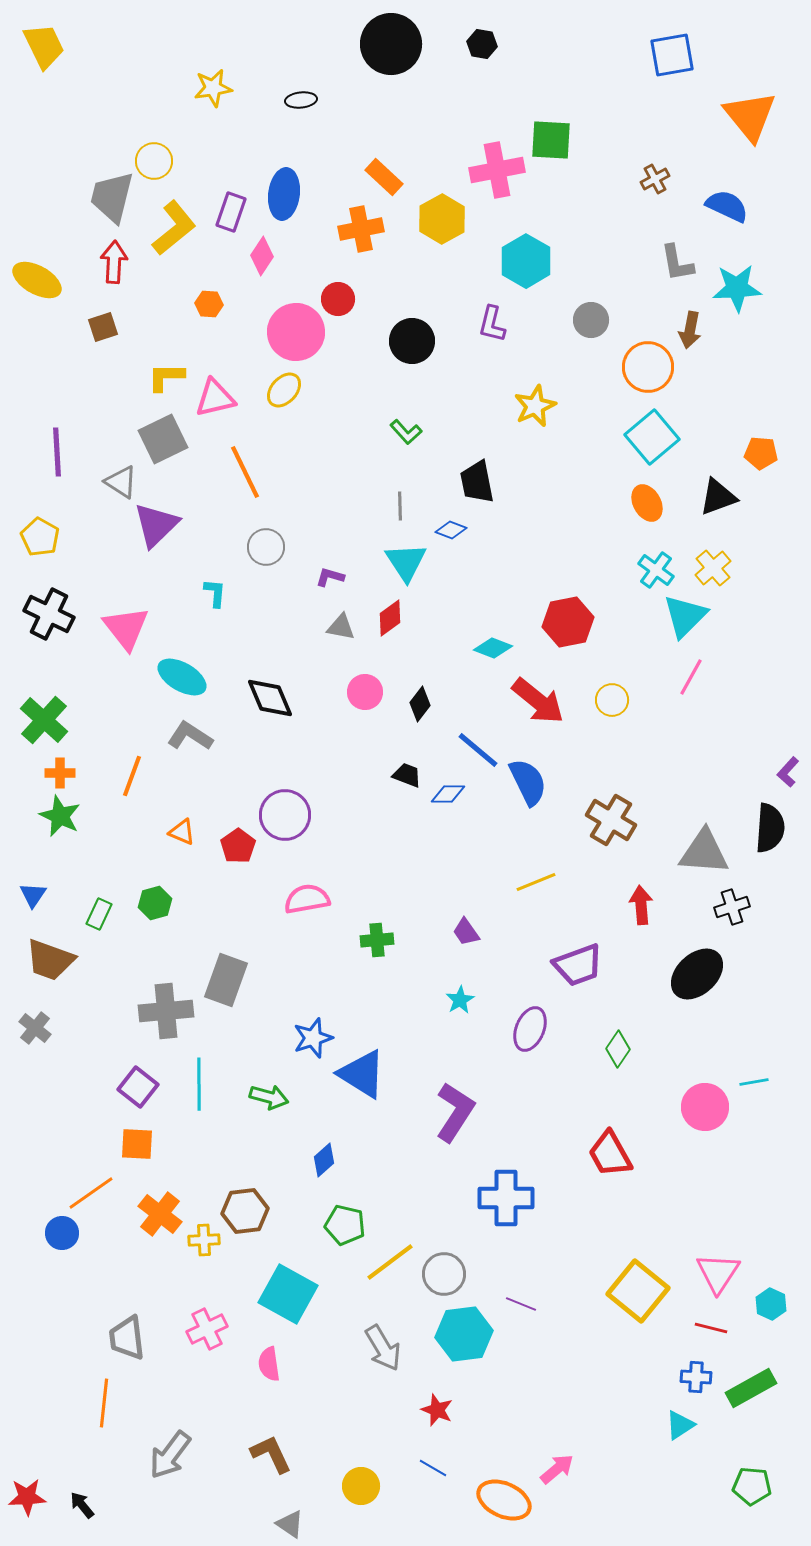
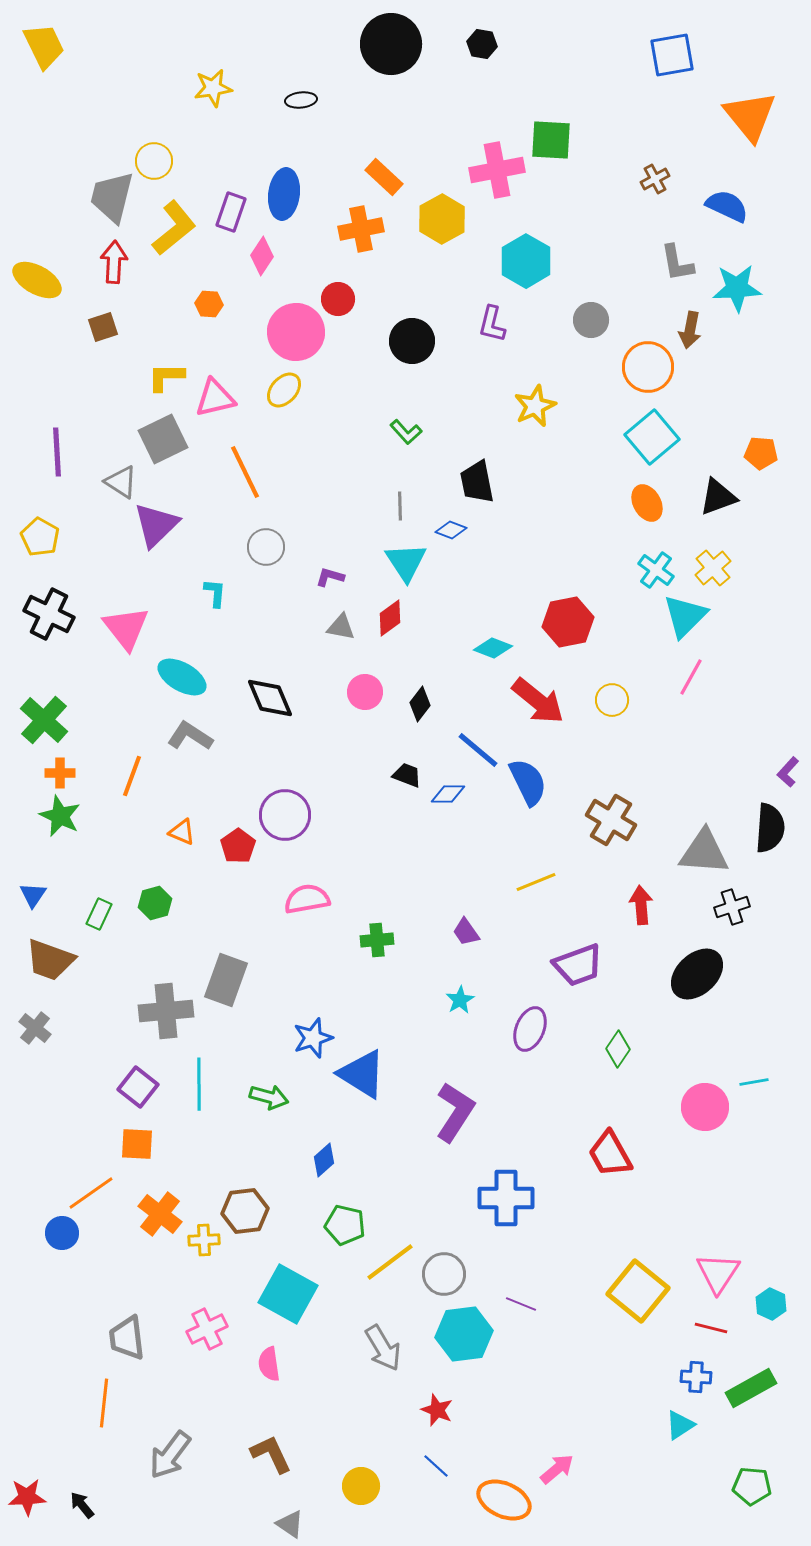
blue line at (433, 1468): moved 3 px right, 2 px up; rotated 12 degrees clockwise
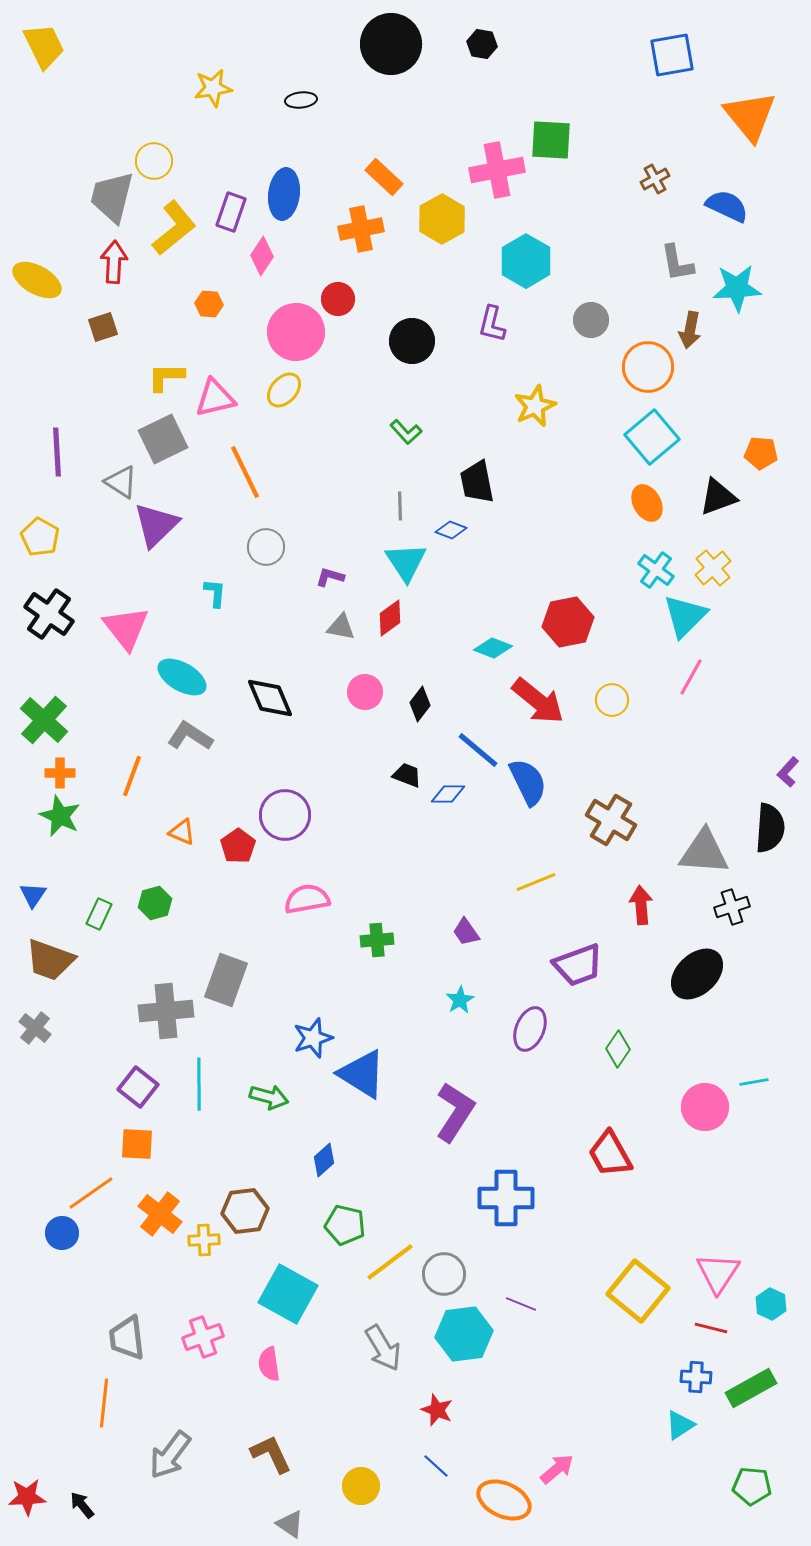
black cross at (49, 614): rotated 9 degrees clockwise
pink cross at (207, 1329): moved 4 px left, 8 px down; rotated 6 degrees clockwise
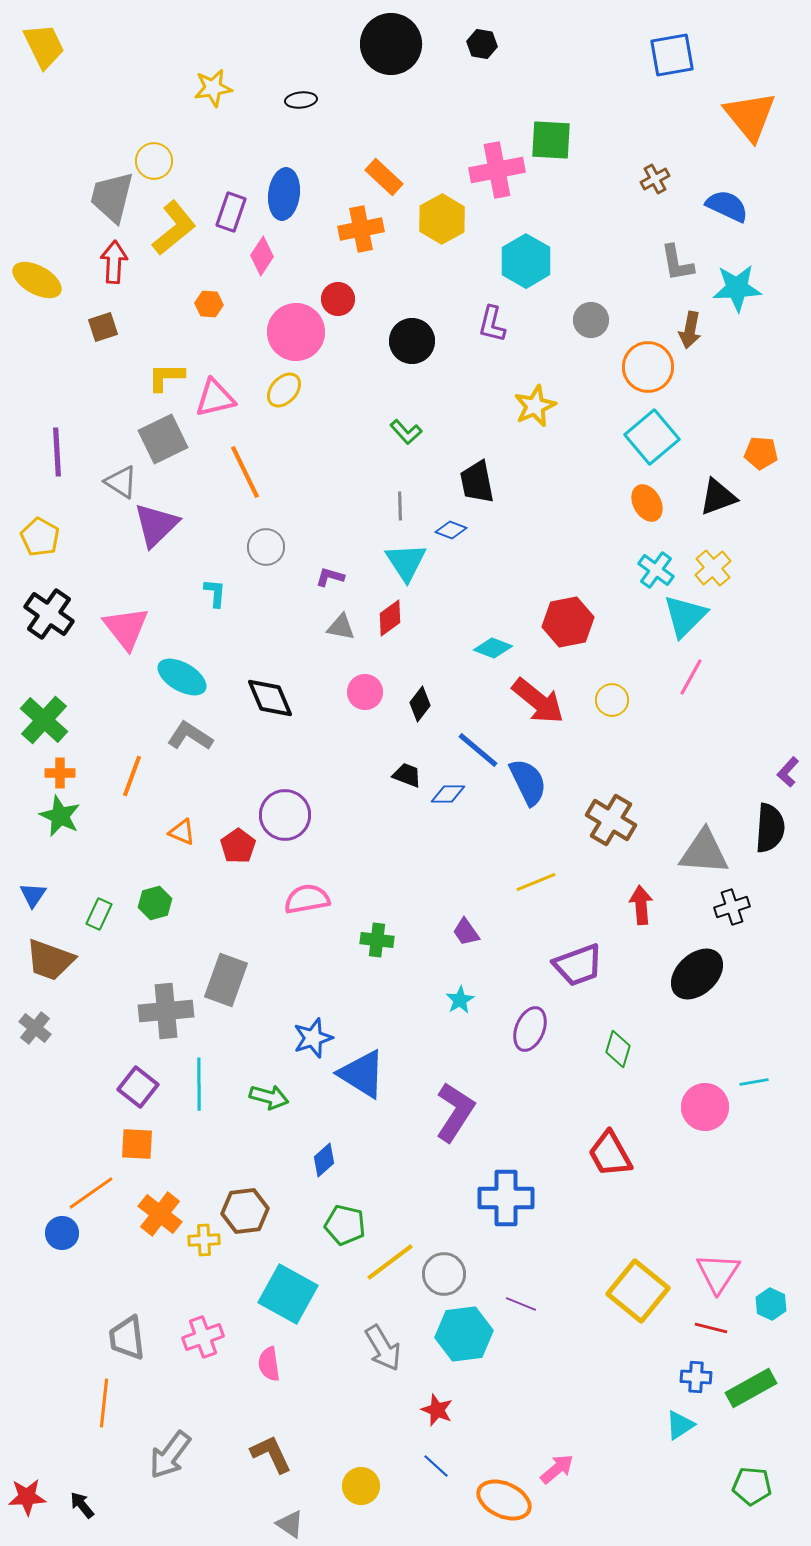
green cross at (377, 940): rotated 12 degrees clockwise
green diamond at (618, 1049): rotated 18 degrees counterclockwise
